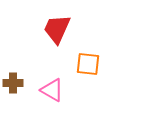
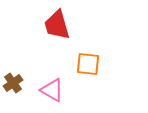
red trapezoid: moved 4 px up; rotated 40 degrees counterclockwise
brown cross: rotated 36 degrees counterclockwise
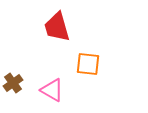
red trapezoid: moved 2 px down
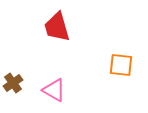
orange square: moved 33 px right, 1 px down
pink triangle: moved 2 px right
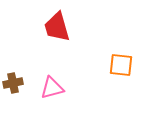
brown cross: rotated 24 degrees clockwise
pink triangle: moved 2 px left, 2 px up; rotated 45 degrees counterclockwise
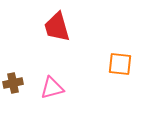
orange square: moved 1 px left, 1 px up
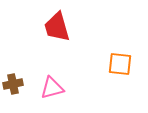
brown cross: moved 1 px down
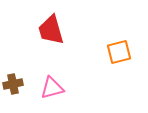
red trapezoid: moved 6 px left, 3 px down
orange square: moved 1 px left, 12 px up; rotated 20 degrees counterclockwise
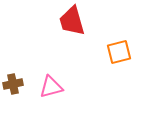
red trapezoid: moved 21 px right, 9 px up
pink triangle: moved 1 px left, 1 px up
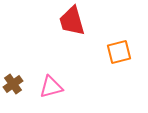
brown cross: rotated 24 degrees counterclockwise
